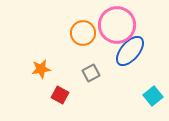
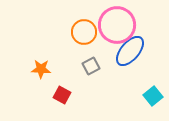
orange circle: moved 1 px right, 1 px up
orange star: rotated 12 degrees clockwise
gray square: moved 7 px up
red square: moved 2 px right
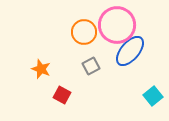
orange star: rotated 18 degrees clockwise
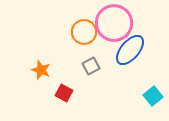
pink circle: moved 3 px left, 2 px up
blue ellipse: moved 1 px up
orange star: moved 1 px down
red square: moved 2 px right, 2 px up
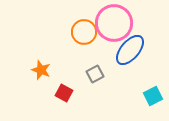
gray square: moved 4 px right, 8 px down
cyan square: rotated 12 degrees clockwise
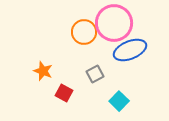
blue ellipse: rotated 28 degrees clockwise
orange star: moved 2 px right, 1 px down
cyan square: moved 34 px left, 5 px down; rotated 18 degrees counterclockwise
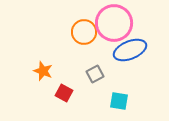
cyan square: rotated 36 degrees counterclockwise
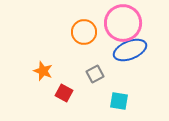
pink circle: moved 9 px right
